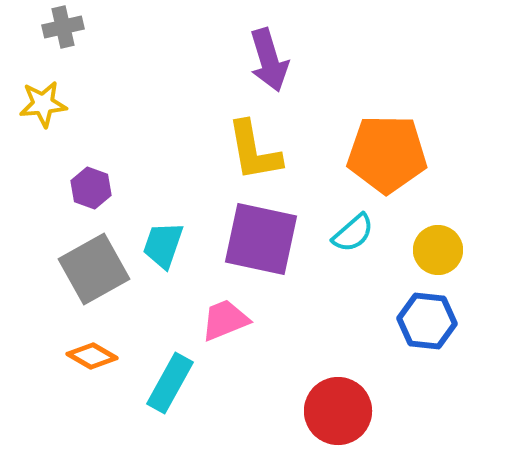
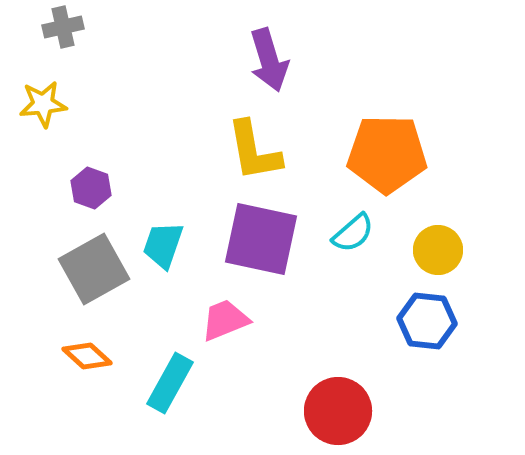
orange diamond: moved 5 px left; rotated 12 degrees clockwise
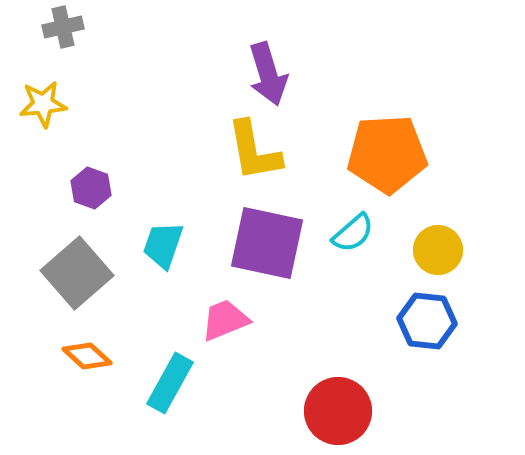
purple arrow: moved 1 px left, 14 px down
orange pentagon: rotated 4 degrees counterclockwise
purple square: moved 6 px right, 4 px down
gray square: moved 17 px left, 4 px down; rotated 12 degrees counterclockwise
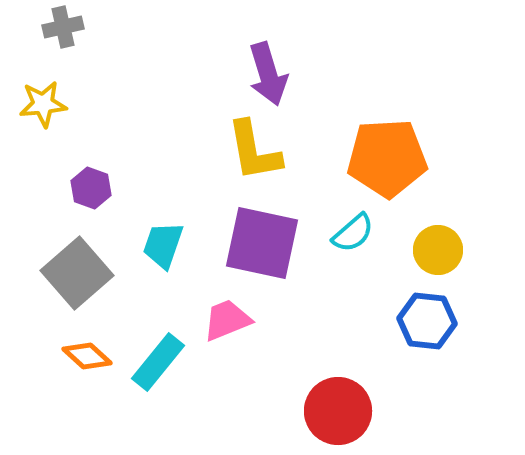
orange pentagon: moved 4 px down
purple square: moved 5 px left
pink trapezoid: moved 2 px right
cyan rectangle: moved 12 px left, 21 px up; rotated 10 degrees clockwise
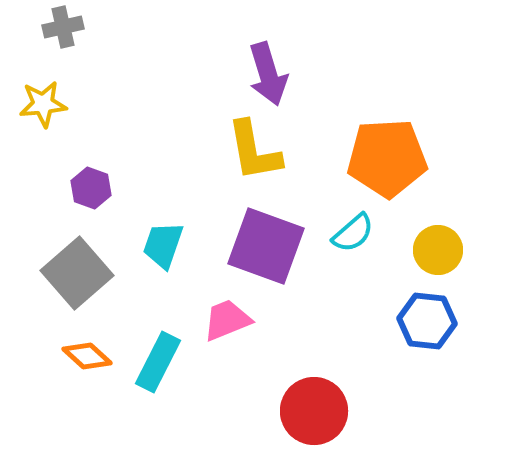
purple square: moved 4 px right, 3 px down; rotated 8 degrees clockwise
cyan rectangle: rotated 12 degrees counterclockwise
red circle: moved 24 px left
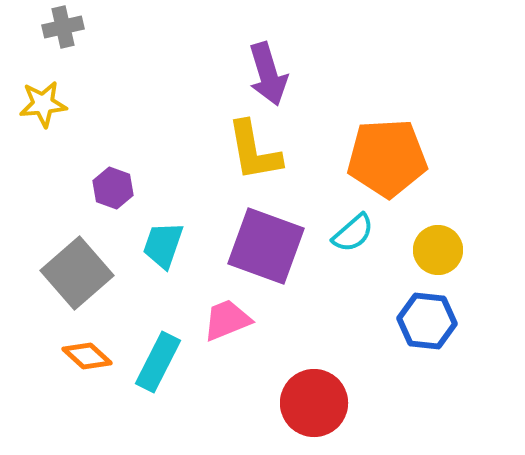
purple hexagon: moved 22 px right
red circle: moved 8 px up
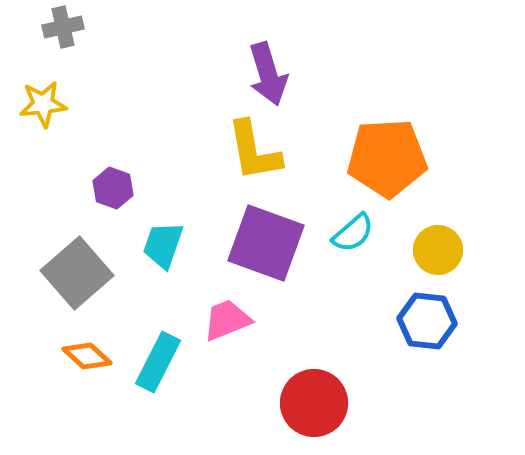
purple square: moved 3 px up
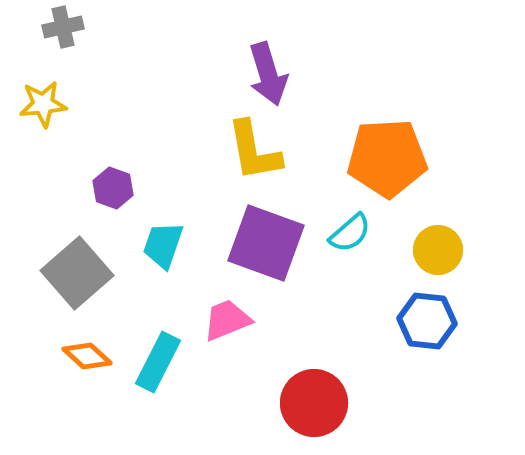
cyan semicircle: moved 3 px left
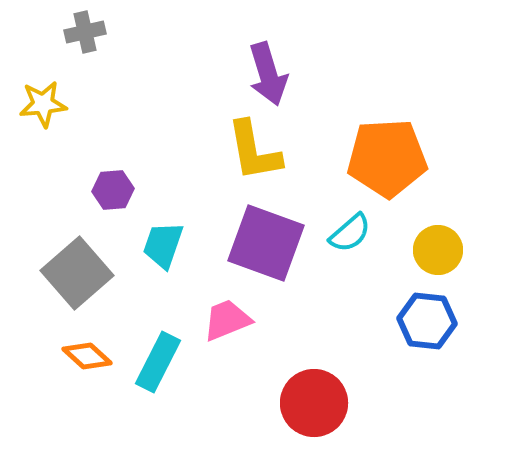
gray cross: moved 22 px right, 5 px down
purple hexagon: moved 2 px down; rotated 24 degrees counterclockwise
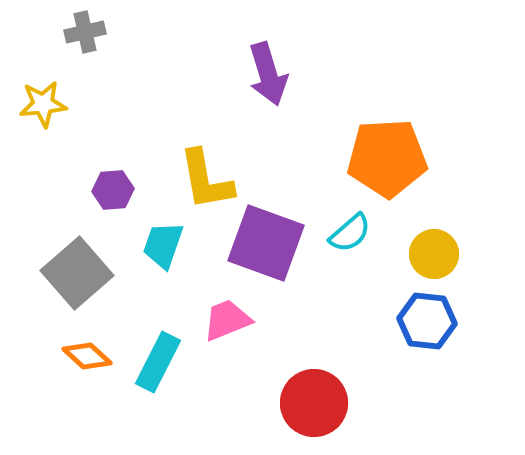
yellow L-shape: moved 48 px left, 29 px down
yellow circle: moved 4 px left, 4 px down
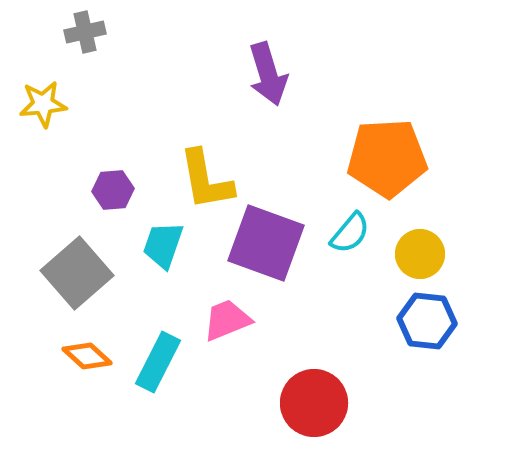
cyan semicircle: rotated 9 degrees counterclockwise
yellow circle: moved 14 px left
